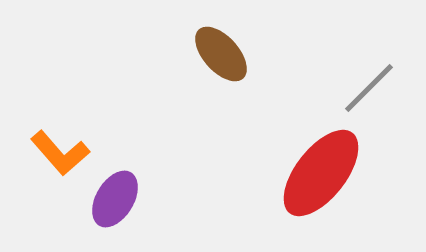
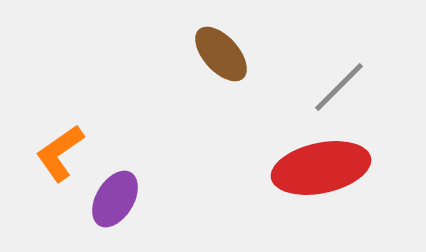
gray line: moved 30 px left, 1 px up
orange L-shape: rotated 96 degrees clockwise
red ellipse: moved 5 px up; rotated 40 degrees clockwise
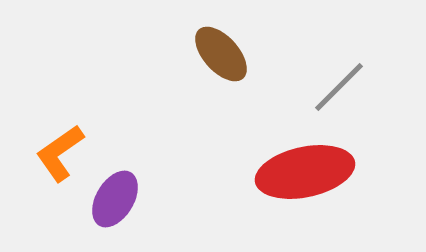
red ellipse: moved 16 px left, 4 px down
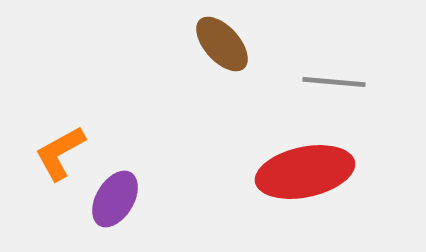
brown ellipse: moved 1 px right, 10 px up
gray line: moved 5 px left, 5 px up; rotated 50 degrees clockwise
orange L-shape: rotated 6 degrees clockwise
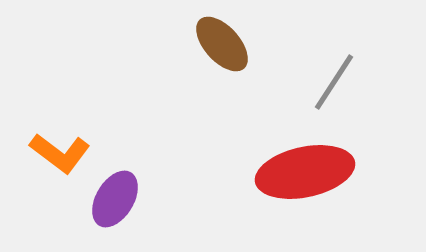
gray line: rotated 62 degrees counterclockwise
orange L-shape: rotated 114 degrees counterclockwise
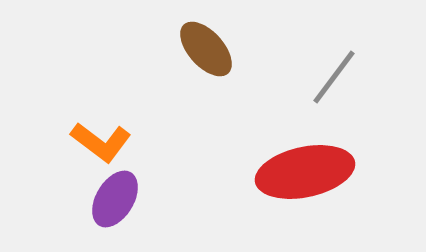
brown ellipse: moved 16 px left, 5 px down
gray line: moved 5 px up; rotated 4 degrees clockwise
orange L-shape: moved 41 px right, 11 px up
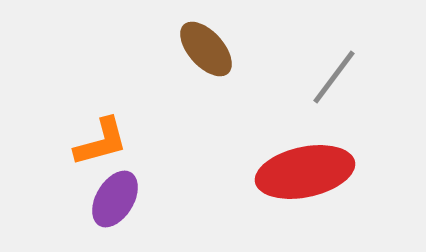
orange L-shape: rotated 52 degrees counterclockwise
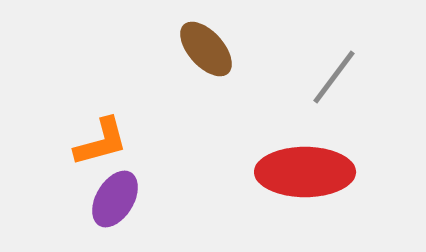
red ellipse: rotated 12 degrees clockwise
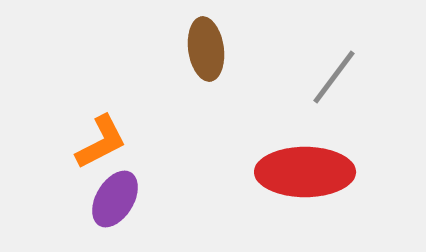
brown ellipse: rotated 34 degrees clockwise
orange L-shape: rotated 12 degrees counterclockwise
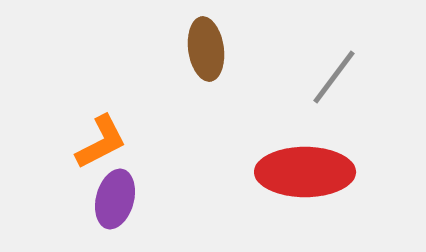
purple ellipse: rotated 16 degrees counterclockwise
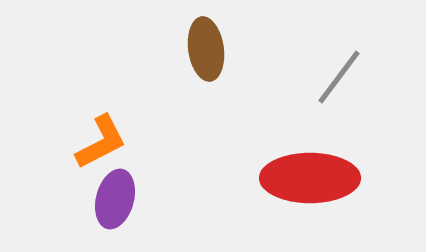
gray line: moved 5 px right
red ellipse: moved 5 px right, 6 px down
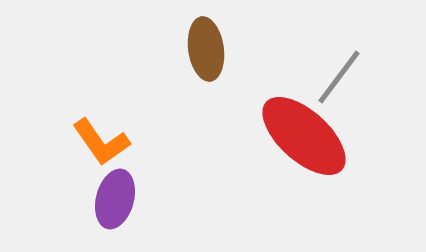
orange L-shape: rotated 82 degrees clockwise
red ellipse: moved 6 px left, 42 px up; rotated 42 degrees clockwise
